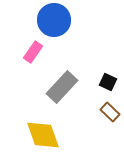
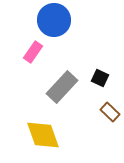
black square: moved 8 px left, 4 px up
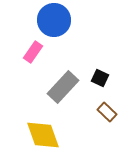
gray rectangle: moved 1 px right
brown rectangle: moved 3 px left
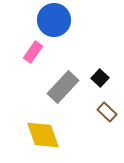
black square: rotated 18 degrees clockwise
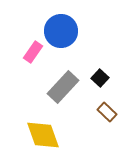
blue circle: moved 7 px right, 11 px down
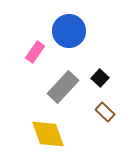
blue circle: moved 8 px right
pink rectangle: moved 2 px right
brown rectangle: moved 2 px left
yellow diamond: moved 5 px right, 1 px up
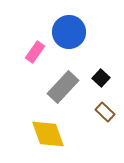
blue circle: moved 1 px down
black square: moved 1 px right
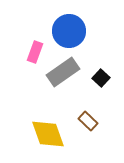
blue circle: moved 1 px up
pink rectangle: rotated 15 degrees counterclockwise
gray rectangle: moved 15 px up; rotated 12 degrees clockwise
brown rectangle: moved 17 px left, 9 px down
